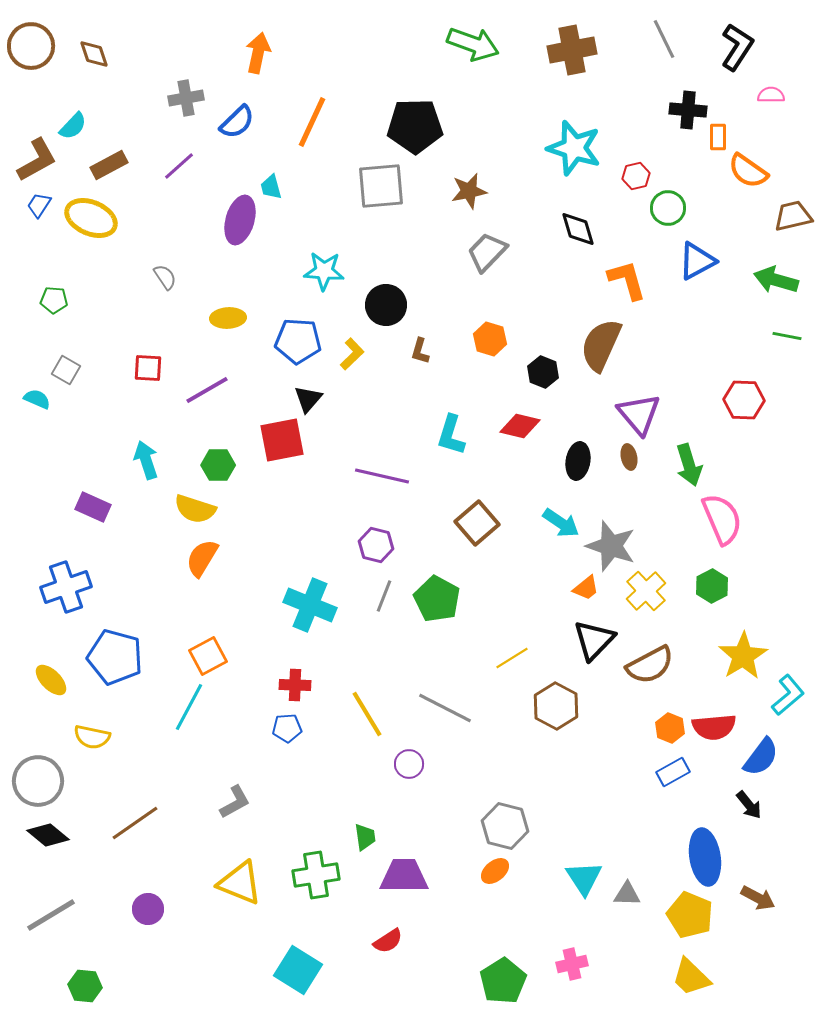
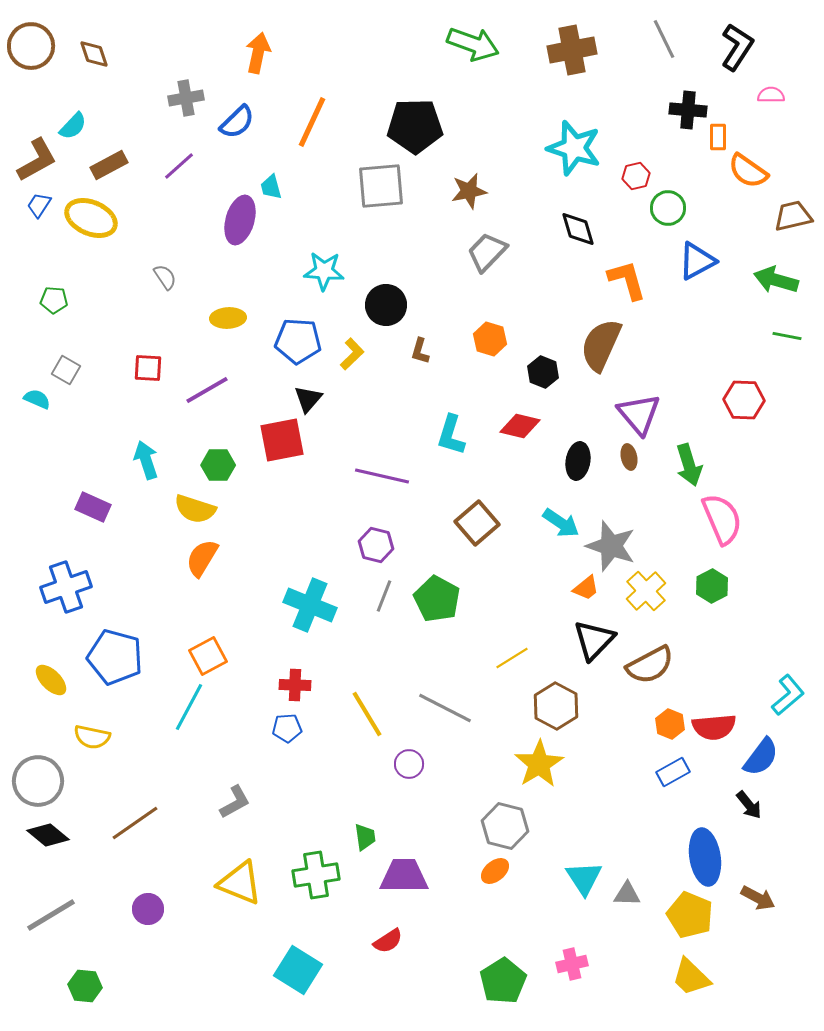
yellow star at (743, 656): moved 204 px left, 108 px down
orange hexagon at (670, 728): moved 4 px up
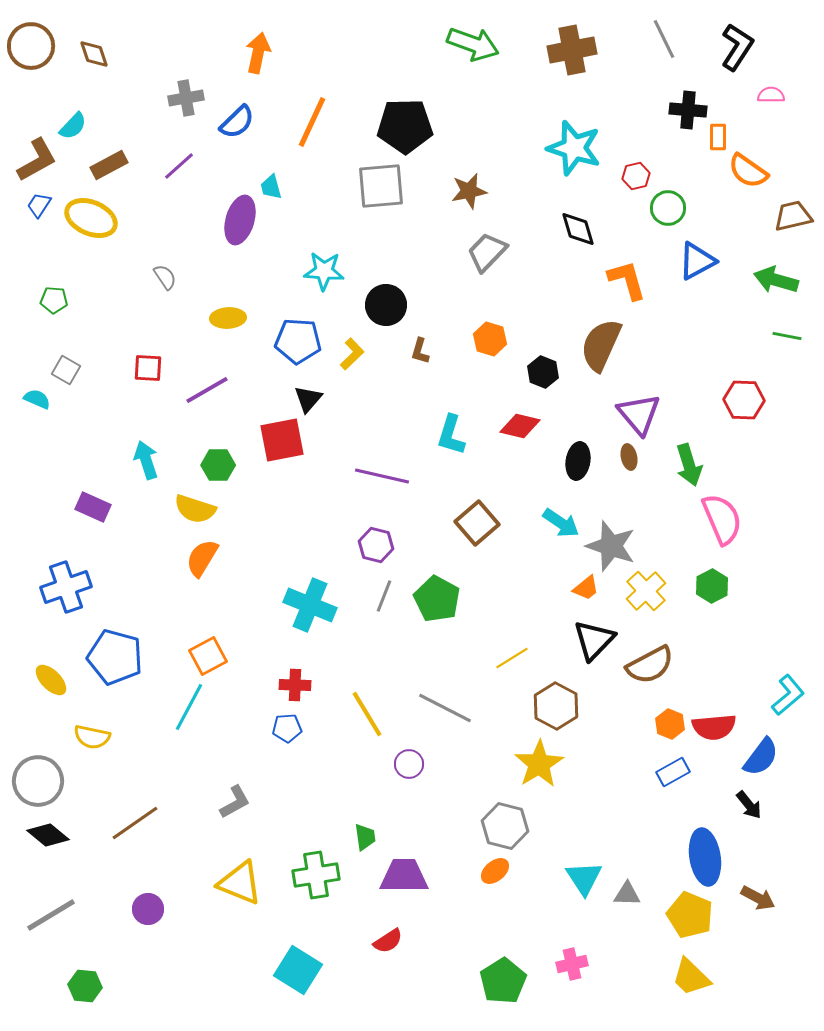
black pentagon at (415, 126): moved 10 px left
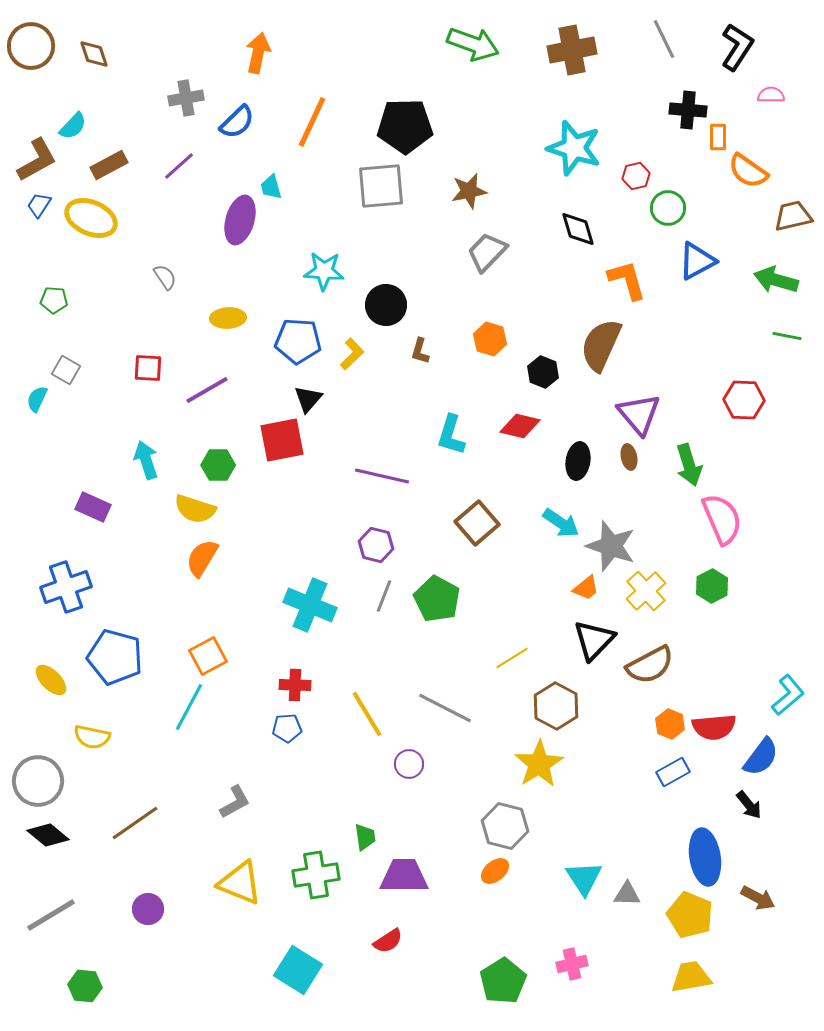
cyan semicircle at (37, 399): rotated 88 degrees counterclockwise
yellow trapezoid at (691, 977): rotated 126 degrees clockwise
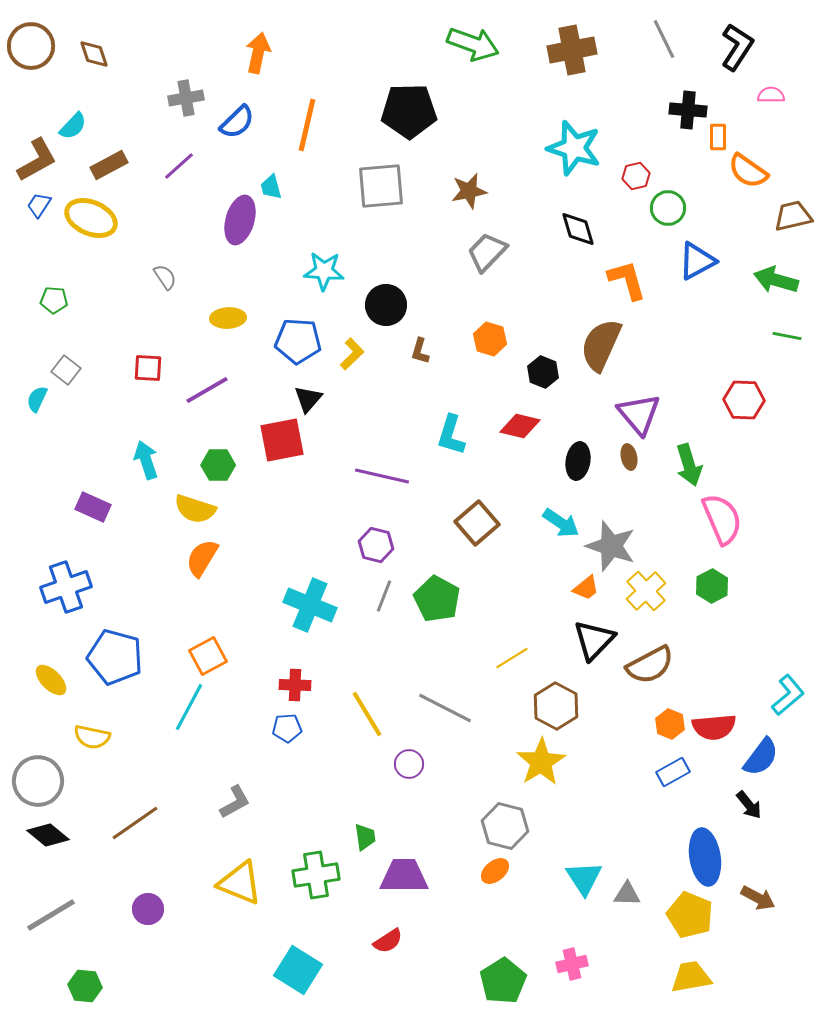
orange line at (312, 122): moved 5 px left, 3 px down; rotated 12 degrees counterclockwise
black pentagon at (405, 126): moved 4 px right, 15 px up
gray square at (66, 370): rotated 8 degrees clockwise
yellow star at (539, 764): moved 2 px right, 2 px up
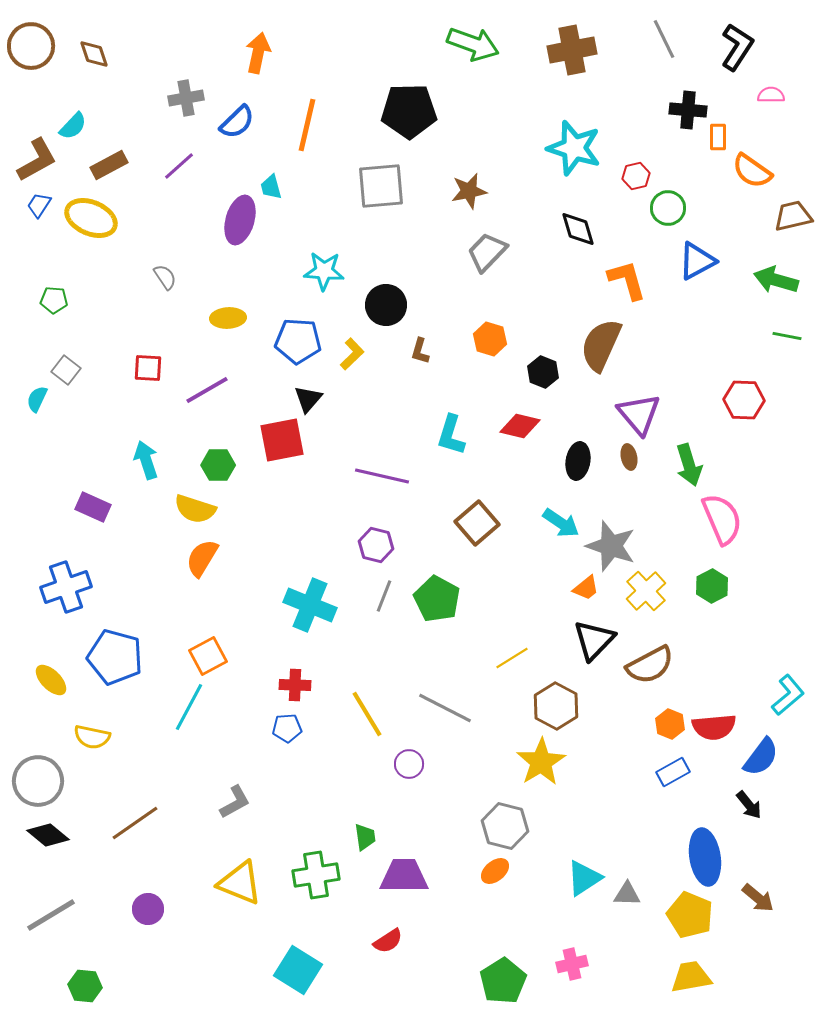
orange semicircle at (748, 171): moved 4 px right
cyan triangle at (584, 878): rotated 30 degrees clockwise
brown arrow at (758, 898): rotated 12 degrees clockwise
